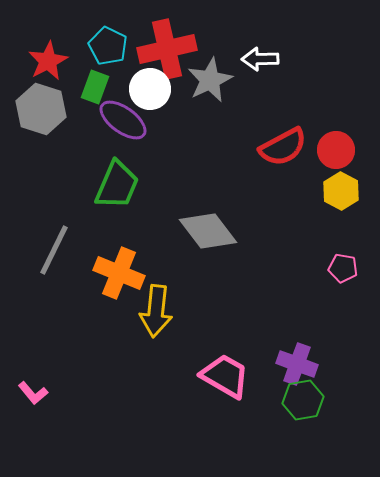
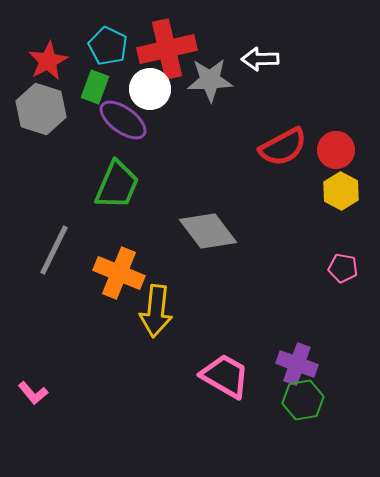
gray star: rotated 24 degrees clockwise
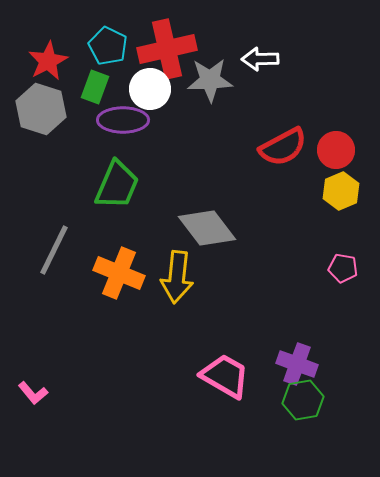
purple ellipse: rotated 36 degrees counterclockwise
yellow hexagon: rotated 9 degrees clockwise
gray diamond: moved 1 px left, 3 px up
yellow arrow: moved 21 px right, 34 px up
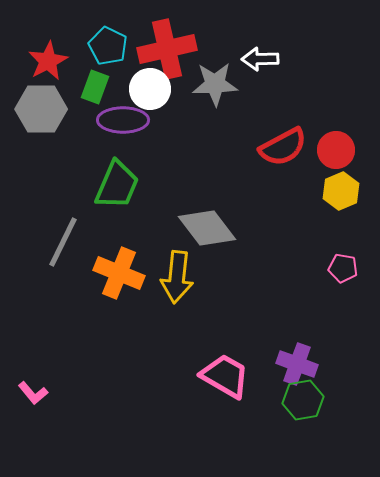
gray star: moved 5 px right, 4 px down
gray hexagon: rotated 18 degrees counterclockwise
gray line: moved 9 px right, 8 px up
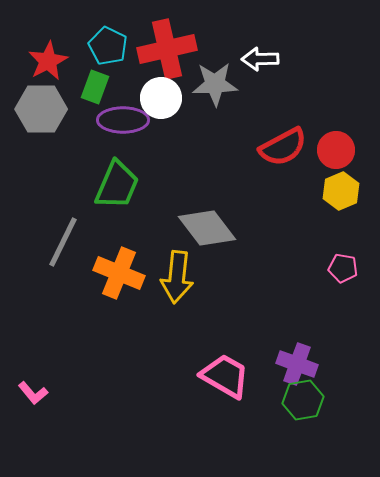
white circle: moved 11 px right, 9 px down
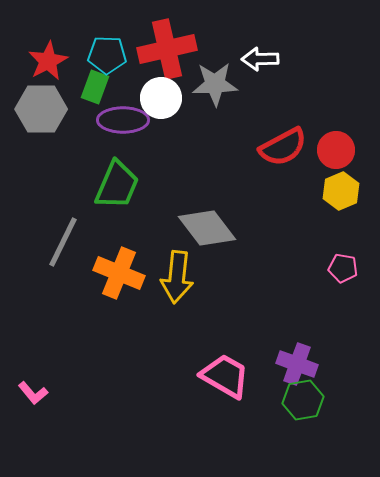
cyan pentagon: moved 1 px left, 9 px down; rotated 24 degrees counterclockwise
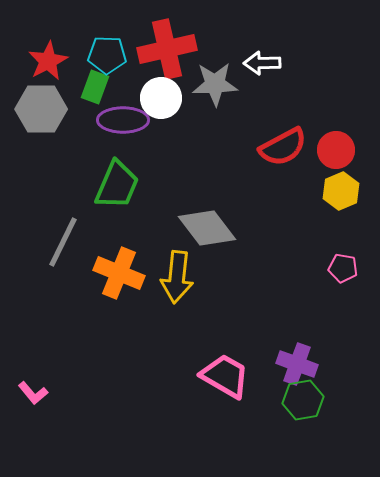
white arrow: moved 2 px right, 4 px down
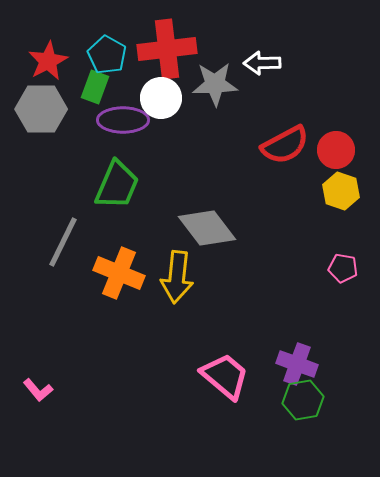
red cross: rotated 6 degrees clockwise
cyan pentagon: rotated 27 degrees clockwise
red semicircle: moved 2 px right, 2 px up
yellow hexagon: rotated 18 degrees counterclockwise
pink trapezoid: rotated 10 degrees clockwise
pink L-shape: moved 5 px right, 3 px up
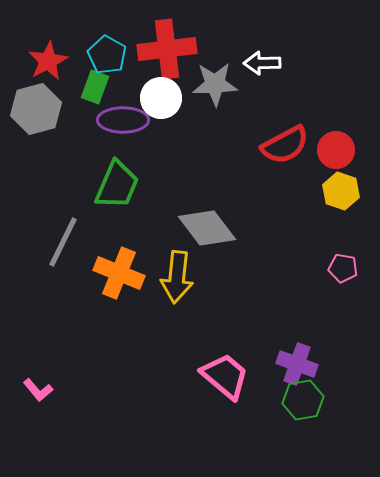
gray hexagon: moved 5 px left; rotated 15 degrees counterclockwise
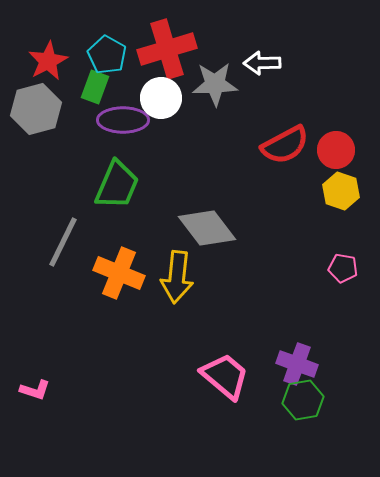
red cross: rotated 10 degrees counterclockwise
pink L-shape: moved 3 px left; rotated 32 degrees counterclockwise
